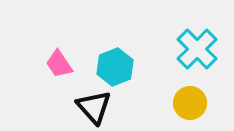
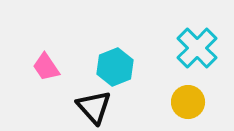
cyan cross: moved 1 px up
pink trapezoid: moved 13 px left, 3 px down
yellow circle: moved 2 px left, 1 px up
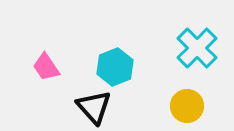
yellow circle: moved 1 px left, 4 px down
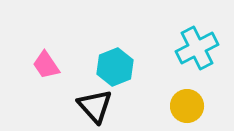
cyan cross: rotated 18 degrees clockwise
pink trapezoid: moved 2 px up
black triangle: moved 1 px right, 1 px up
